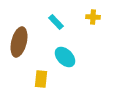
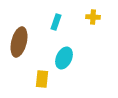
cyan rectangle: rotated 63 degrees clockwise
cyan ellipse: moved 1 px left, 1 px down; rotated 70 degrees clockwise
yellow rectangle: moved 1 px right
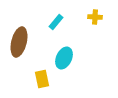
yellow cross: moved 2 px right
cyan rectangle: rotated 21 degrees clockwise
yellow rectangle: rotated 18 degrees counterclockwise
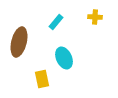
cyan ellipse: rotated 50 degrees counterclockwise
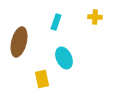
cyan rectangle: rotated 21 degrees counterclockwise
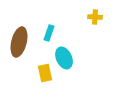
cyan rectangle: moved 7 px left, 11 px down
yellow rectangle: moved 3 px right, 6 px up
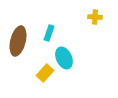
brown ellipse: moved 1 px left, 1 px up
yellow rectangle: rotated 54 degrees clockwise
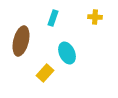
cyan rectangle: moved 4 px right, 15 px up
brown ellipse: moved 3 px right
cyan ellipse: moved 3 px right, 5 px up
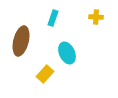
yellow cross: moved 1 px right
yellow rectangle: moved 1 px down
